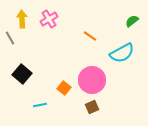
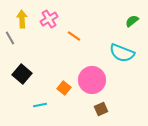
orange line: moved 16 px left
cyan semicircle: rotated 50 degrees clockwise
brown square: moved 9 px right, 2 px down
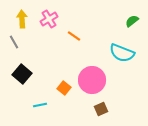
gray line: moved 4 px right, 4 px down
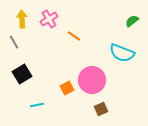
black square: rotated 18 degrees clockwise
orange square: moved 3 px right; rotated 24 degrees clockwise
cyan line: moved 3 px left
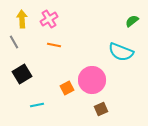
orange line: moved 20 px left, 9 px down; rotated 24 degrees counterclockwise
cyan semicircle: moved 1 px left, 1 px up
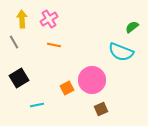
green semicircle: moved 6 px down
black square: moved 3 px left, 4 px down
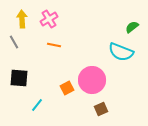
black square: rotated 36 degrees clockwise
cyan line: rotated 40 degrees counterclockwise
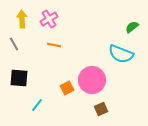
gray line: moved 2 px down
cyan semicircle: moved 2 px down
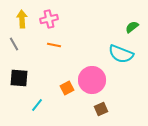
pink cross: rotated 18 degrees clockwise
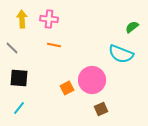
pink cross: rotated 18 degrees clockwise
gray line: moved 2 px left, 4 px down; rotated 16 degrees counterclockwise
cyan line: moved 18 px left, 3 px down
